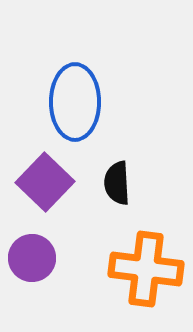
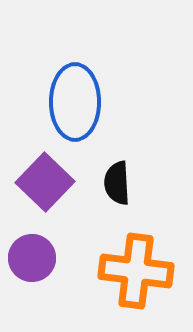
orange cross: moved 10 px left, 2 px down
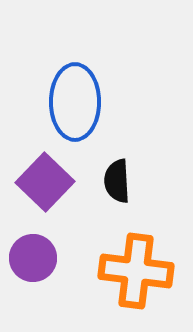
black semicircle: moved 2 px up
purple circle: moved 1 px right
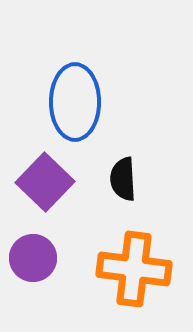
black semicircle: moved 6 px right, 2 px up
orange cross: moved 2 px left, 2 px up
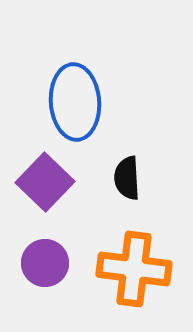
blue ellipse: rotated 4 degrees counterclockwise
black semicircle: moved 4 px right, 1 px up
purple circle: moved 12 px right, 5 px down
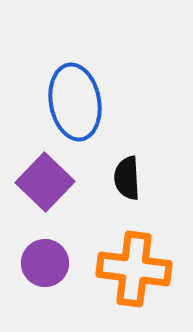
blue ellipse: rotated 6 degrees counterclockwise
